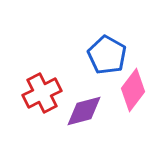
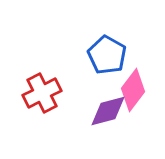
purple diamond: moved 24 px right
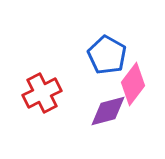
pink diamond: moved 6 px up
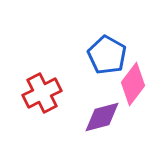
purple diamond: moved 6 px left, 6 px down
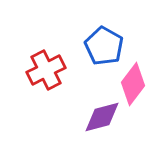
blue pentagon: moved 3 px left, 9 px up
red cross: moved 4 px right, 23 px up
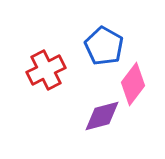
purple diamond: moved 1 px up
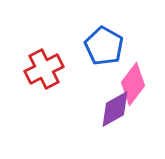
red cross: moved 2 px left, 1 px up
purple diamond: moved 13 px right, 7 px up; rotated 15 degrees counterclockwise
